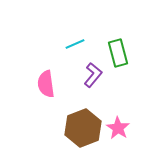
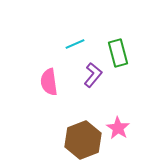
pink semicircle: moved 3 px right, 2 px up
brown hexagon: moved 12 px down
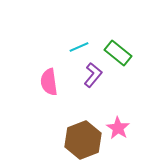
cyan line: moved 4 px right, 3 px down
green rectangle: rotated 36 degrees counterclockwise
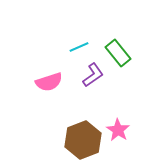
green rectangle: rotated 12 degrees clockwise
purple L-shape: rotated 15 degrees clockwise
pink semicircle: rotated 100 degrees counterclockwise
pink star: moved 2 px down
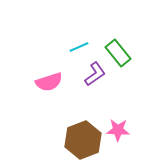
purple L-shape: moved 2 px right, 1 px up
pink star: rotated 30 degrees counterclockwise
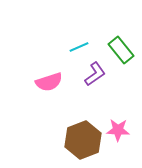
green rectangle: moved 3 px right, 3 px up
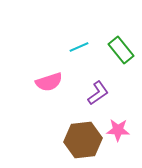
purple L-shape: moved 3 px right, 19 px down
brown hexagon: rotated 15 degrees clockwise
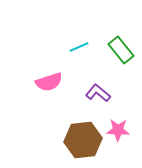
purple L-shape: rotated 105 degrees counterclockwise
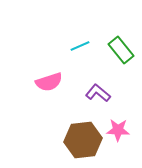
cyan line: moved 1 px right, 1 px up
